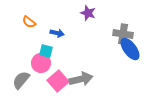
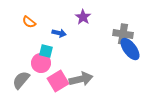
purple star: moved 5 px left, 4 px down; rotated 14 degrees clockwise
blue arrow: moved 2 px right
pink square: rotated 10 degrees clockwise
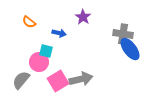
pink circle: moved 2 px left, 1 px up
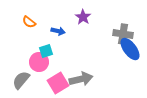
blue arrow: moved 1 px left, 2 px up
cyan square: rotated 32 degrees counterclockwise
pink square: moved 2 px down
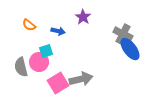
orange semicircle: moved 3 px down
gray cross: rotated 18 degrees clockwise
gray semicircle: moved 13 px up; rotated 54 degrees counterclockwise
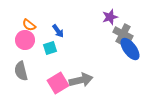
purple star: moved 27 px right; rotated 21 degrees clockwise
blue arrow: rotated 40 degrees clockwise
cyan square: moved 4 px right, 3 px up
pink circle: moved 14 px left, 22 px up
gray semicircle: moved 4 px down
gray arrow: moved 1 px down
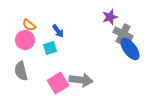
gray arrow: rotated 20 degrees clockwise
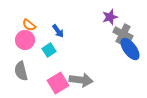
cyan square: moved 1 px left, 2 px down; rotated 16 degrees counterclockwise
